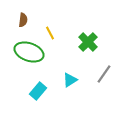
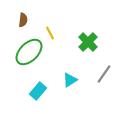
green ellipse: rotated 64 degrees counterclockwise
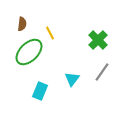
brown semicircle: moved 1 px left, 4 px down
green cross: moved 10 px right, 2 px up
gray line: moved 2 px left, 2 px up
cyan triangle: moved 2 px right, 1 px up; rotated 21 degrees counterclockwise
cyan rectangle: moved 2 px right; rotated 18 degrees counterclockwise
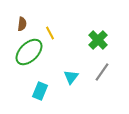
cyan triangle: moved 1 px left, 2 px up
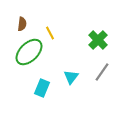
cyan rectangle: moved 2 px right, 3 px up
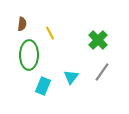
green ellipse: moved 3 px down; rotated 44 degrees counterclockwise
cyan rectangle: moved 1 px right, 2 px up
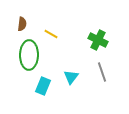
yellow line: moved 1 px right, 1 px down; rotated 32 degrees counterclockwise
green cross: rotated 18 degrees counterclockwise
gray line: rotated 54 degrees counterclockwise
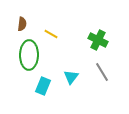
gray line: rotated 12 degrees counterclockwise
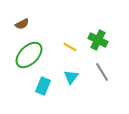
brown semicircle: rotated 56 degrees clockwise
yellow line: moved 19 px right, 13 px down
green ellipse: rotated 44 degrees clockwise
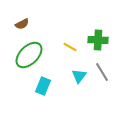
green cross: rotated 24 degrees counterclockwise
cyan triangle: moved 8 px right, 1 px up
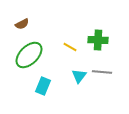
gray line: rotated 54 degrees counterclockwise
